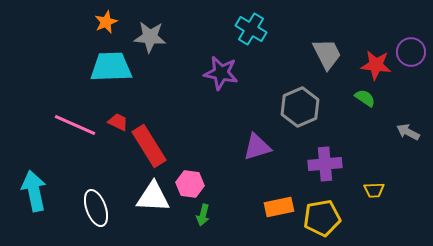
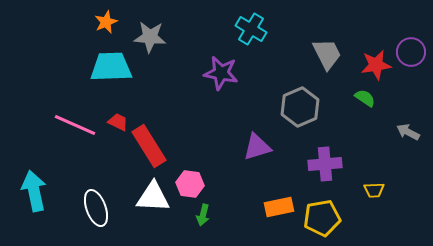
red star: rotated 16 degrees counterclockwise
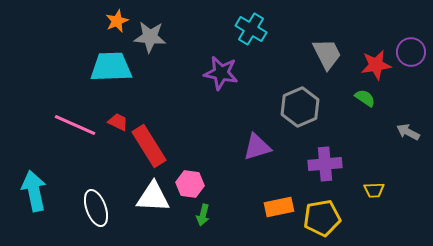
orange star: moved 11 px right, 1 px up
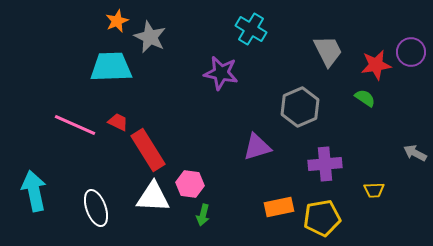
gray star: rotated 20 degrees clockwise
gray trapezoid: moved 1 px right, 3 px up
gray arrow: moved 7 px right, 21 px down
red rectangle: moved 1 px left, 4 px down
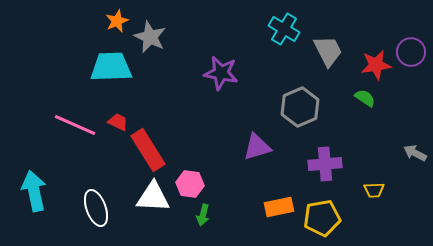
cyan cross: moved 33 px right
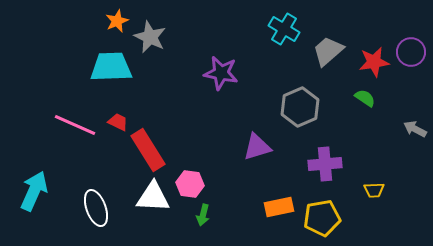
gray trapezoid: rotated 104 degrees counterclockwise
red star: moved 2 px left, 3 px up
gray arrow: moved 24 px up
cyan arrow: rotated 36 degrees clockwise
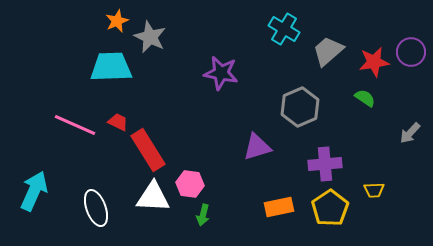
gray arrow: moved 5 px left, 4 px down; rotated 75 degrees counterclockwise
yellow pentagon: moved 8 px right, 10 px up; rotated 24 degrees counterclockwise
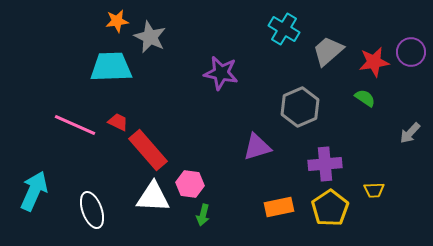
orange star: rotated 15 degrees clockwise
red rectangle: rotated 9 degrees counterclockwise
white ellipse: moved 4 px left, 2 px down
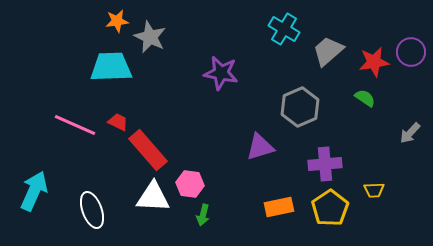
purple triangle: moved 3 px right
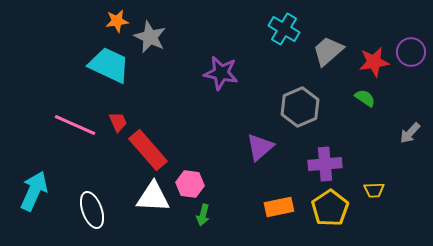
cyan trapezoid: moved 2 px left, 2 px up; rotated 27 degrees clockwise
red trapezoid: rotated 40 degrees clockwise
purple triangle: rotated 24 degrees counterclockwise
